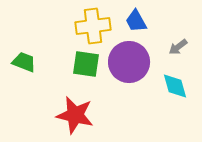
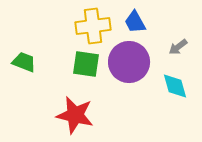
blue trapezoid: moved 1 px left, 1 px down
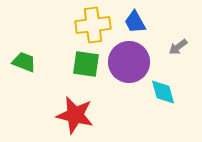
yellow cross: moved 1 px up
cyan diamond: moved 12 px left, 6 px down
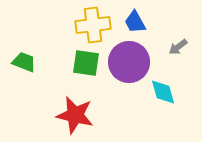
green square: moved 1 px up
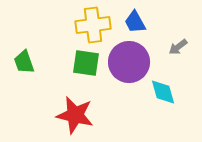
green trapezoid: rotated 130 degrees counterclockwise
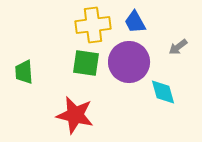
green trapezoid: moved 10 px down; rotated 15 degrees clockwise
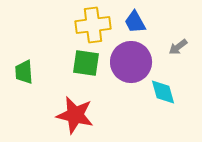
purple circle: moved 2 px right
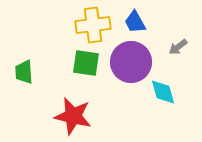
red star: moved 2 px left, 1 px down
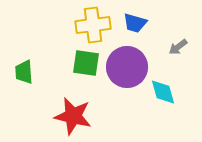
blue trapezoid: moved 1 px down; rotated 45 degrees counterclockwise
purple circle: moved 4 px left, 5 px down
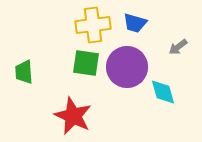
red star: rotated 12 degrees clockwise
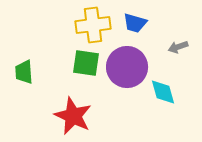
gray arrow: rotated 18 degrees clockwise
